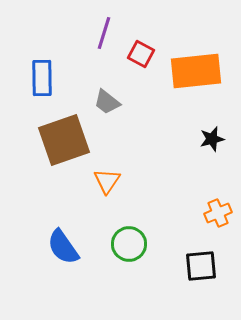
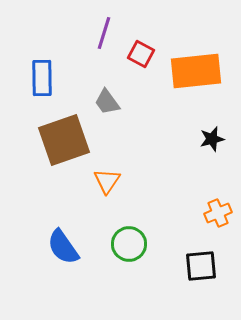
gray trapezoid: rotated 16 degrees clockwise
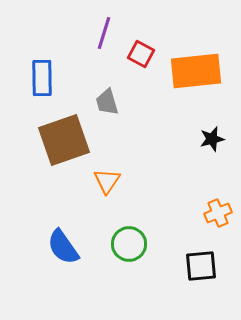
gray trapezoid: rotated 20 degrees clockwise
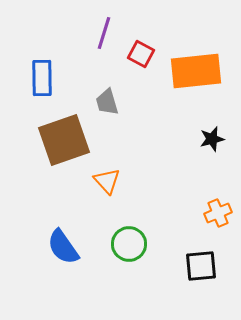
orange triangle: rotated 16 degrees counterclockwise
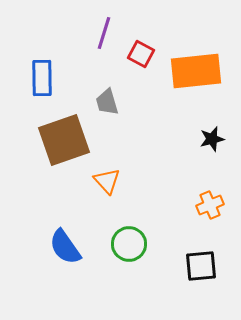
orange cross: moved 8 px left, 8 px up
blue semicircle: moved 2 px right
